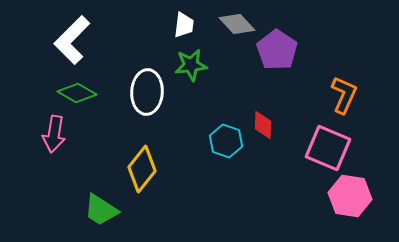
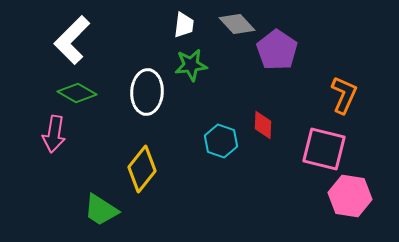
cyan hexagon: moved 5 px left
pink square: moved 4 px left, 1 px down; rotated 9 degrees counterclockwise
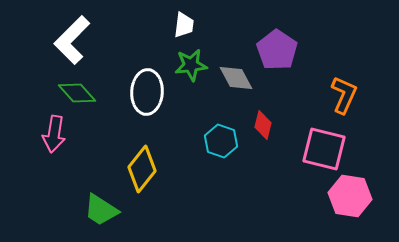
gray diamond: moved 1 px left, 54 px down; rotated 15 degrees clockwise
green diamond: rotated 18 degrees clockwise
red diamond: rotated 12 degrees clockwise
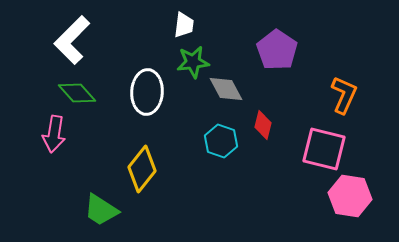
green star: moved 2 px right, 3 px up
gray diamond: moved 10 px left, 11 px down
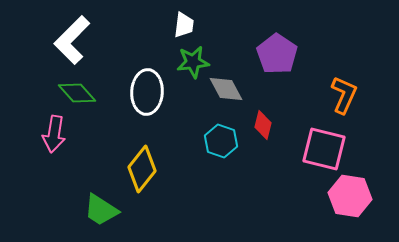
purple pentagon: moved 4 px down
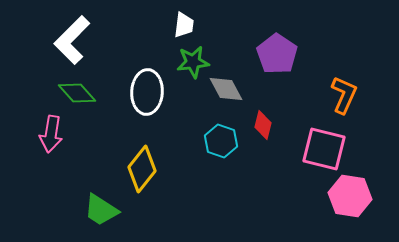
pink arrow: moved 3 px left
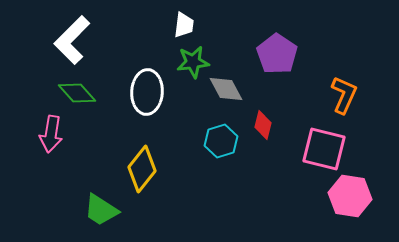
cyan hexagon: rotated 24 degrees clockwise
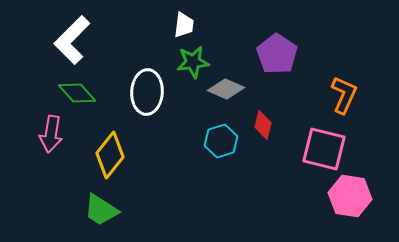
gray diamond: rotated 39 degrees counterclockwise
yellow diamond: moved 32 px left, 14 px up
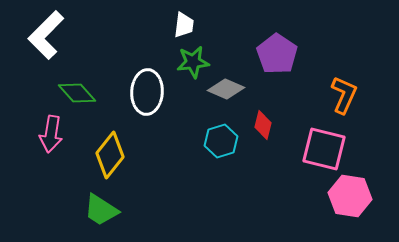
white L-shape: moved 26 px left, 5 px up
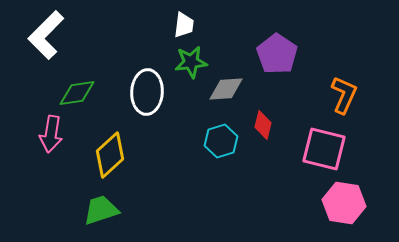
green star: moved 2 px left
gray diamond: rotated 27 degrees counterclockwise
green diamond: rotated 57 degrees counterclockwise
yellow diamond: rotated 9 degrees clockwise
pink hexagon: moved 6 px left, 7 px down
green trapezoid: rotated 129 degrees clockwise
